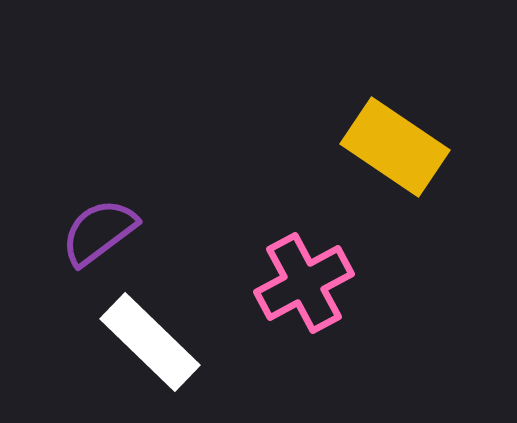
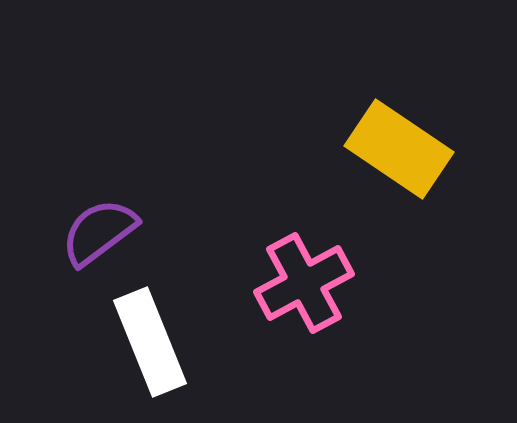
yellow rectangle: moved 4 px right, 2 px down
white rectangle: rotated 24 degrees clockwise
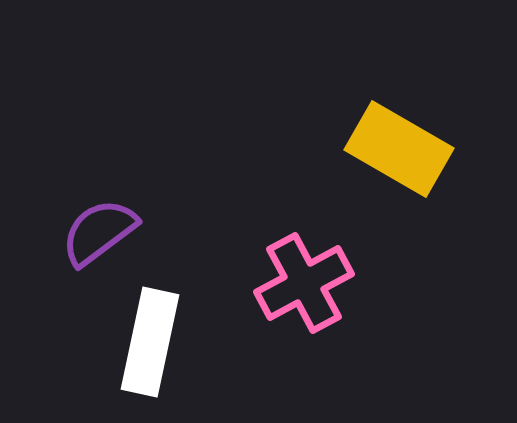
yellow rectangle: rotated 4 degrees counterclockwise
white rectangle: rotated 34 degrees clockwise
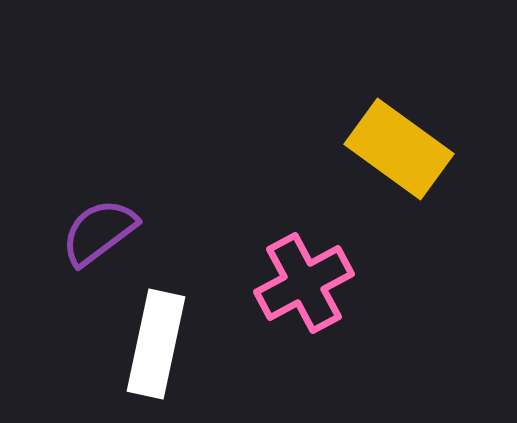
yellow rectangle: rotated 6 degrees clockwise
white rectangle: moved 6 px right, 2 px down
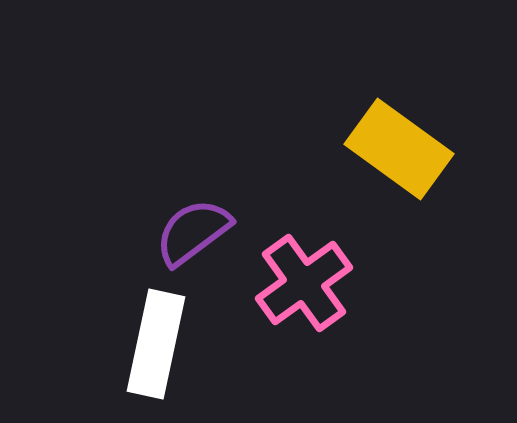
purple semicircle: moved 94 px right
pink cross: rotated 8 degrees counterclockwise
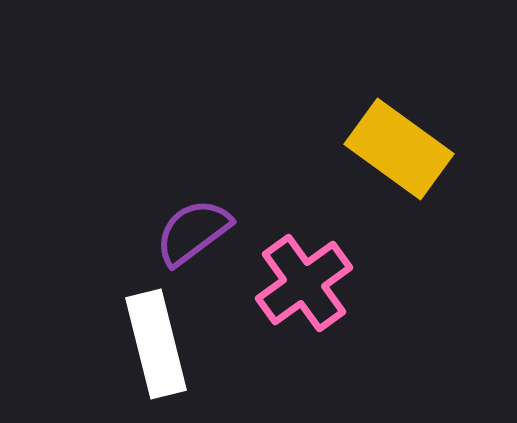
white rectangle: rotated 26 degrees counterclockwise
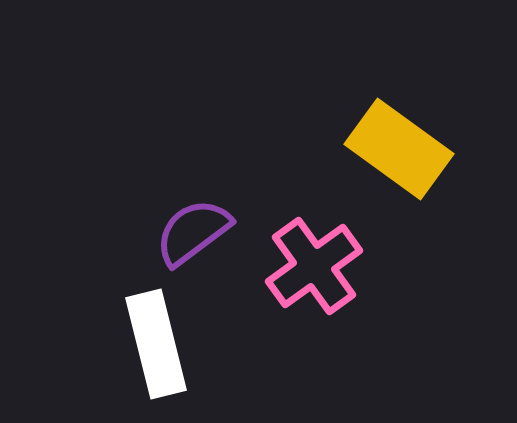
pink cross: moved 10 px right, 17 px up
